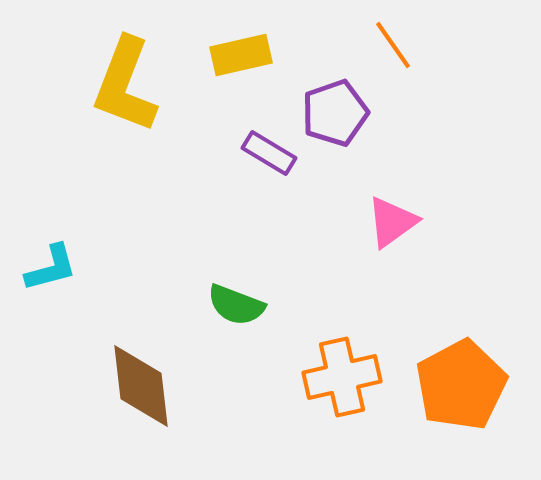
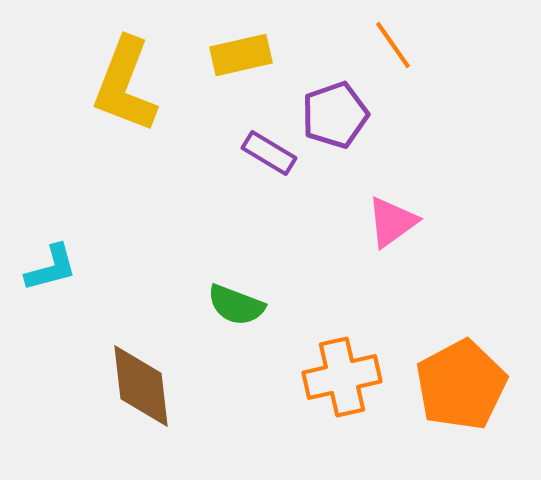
purple pentagon: moved 2 px down
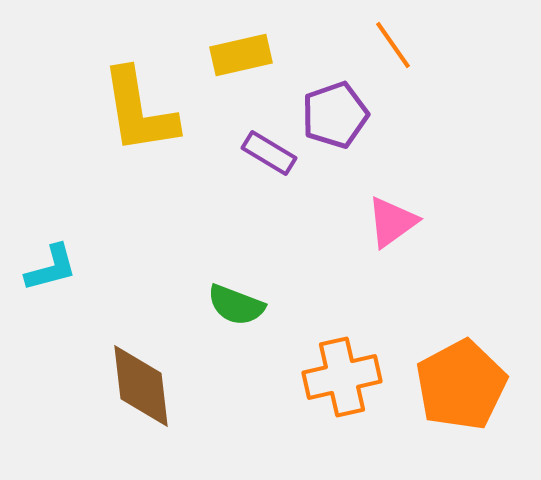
yellow L-shape: moved 14 px right, 26 px down; rotated 30 degrees counterclockwise
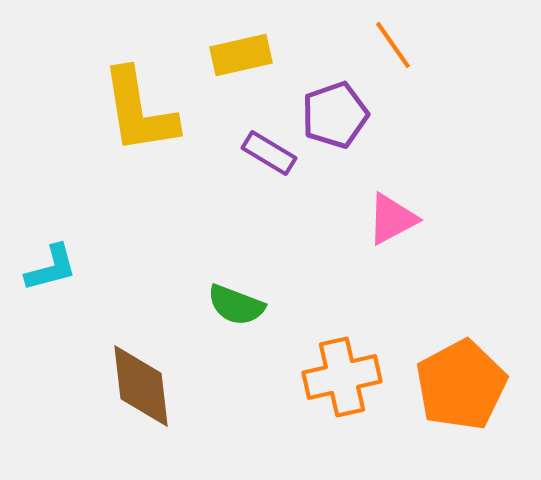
pink triangle: moved 3 px up; rotated 8 degrees clockwise
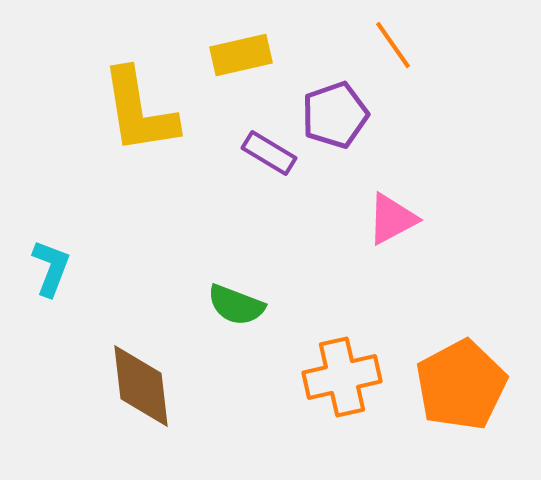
cyan L-shape: rotated 54 degrees counterclockwise
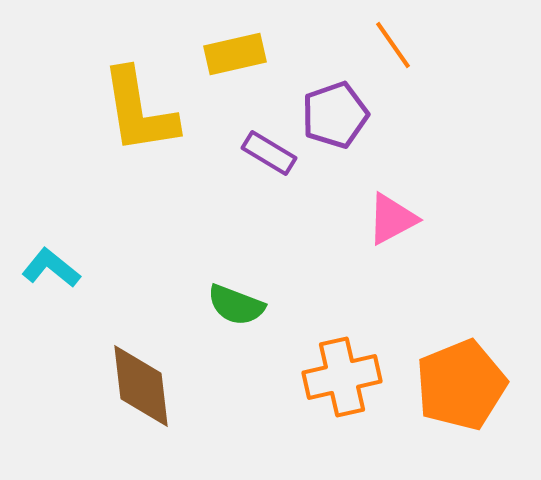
yellow rectangle: moved 6 px left, 1 px up
cyan L-shape: rotated 72 degrees counterclockwise
orange pentagon: rotated 6 degrees clockwise
